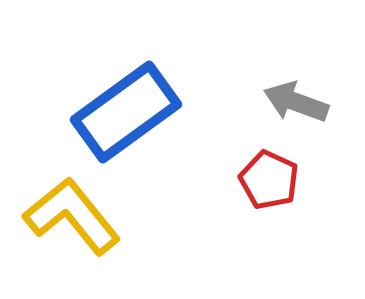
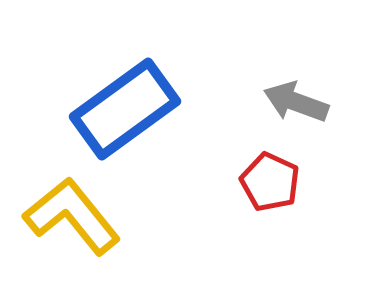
blue rectangle: moved 1 px left, 3 px up
red pentagon: moved 1 px right, 2 px down
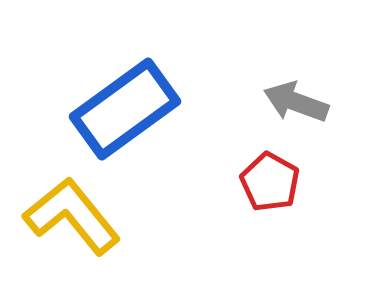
red pentagon: rotated 4 degrees clockwise
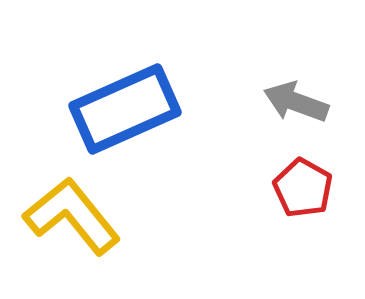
blue rectangle: rotated 12 degrees clockwise
red pentagon: moved 33 px right, 6 px down
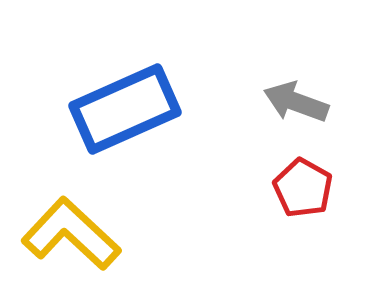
yellow L-shape: moved 1 px left, 18 px down; rotated 8 degrees counterclockwise
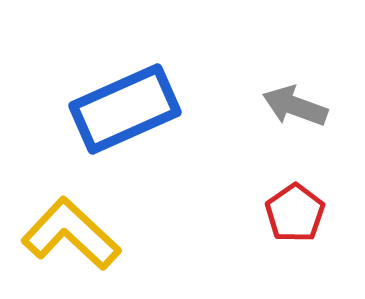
gray arrow: moved 1 px left, 4 px down
red pentagon: moved 8 px left, 25 px down; rotated 8 degrees clockwise
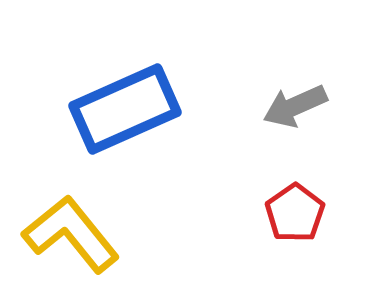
gray arrow: rotated 44 degrees counterclockwise
yellow L-shape: rotated 8 degrees clockwise
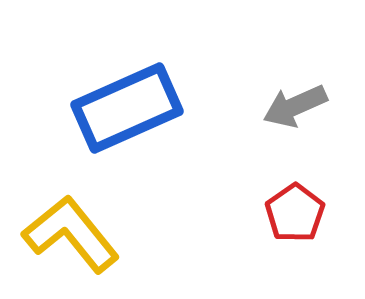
blue rectangle: moved 2 px right, 1 px up
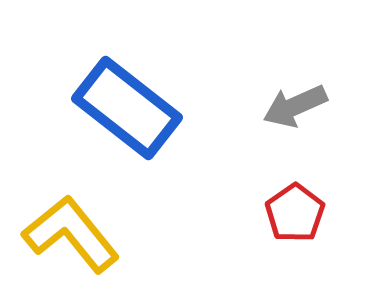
blue rectangle: rotated 62 degrees clockwise
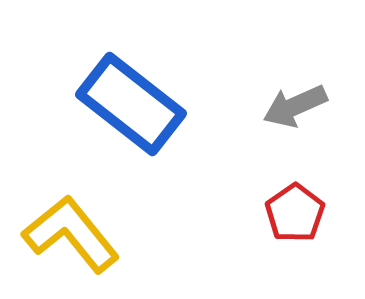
blue rectangle: moved 4 px right, 4 px up
